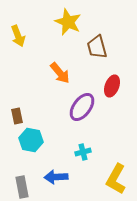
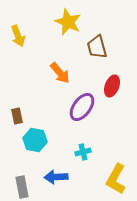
cyan hexagon: moved 4 px right
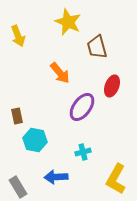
gray rectangle: moved 4 px left; rotated 20 degrees counterclockwise
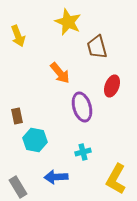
purple ellipse: rotated 52 degrees counterclockwise
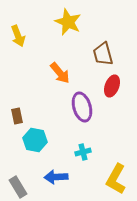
brown trapezoid: moved 6 px right, 7 px down
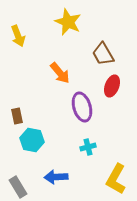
brown trapezoid: rotated 15 degrees counterclockwise
cyan hexagon: moved 3 px left
cyan cross: moved 5 px right, 5 px up
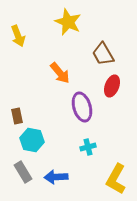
gray rectangle: moved 5 px right, 15 px up
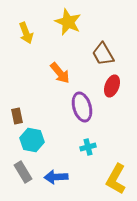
yellow arrow: moved 8 px right, 3 px up
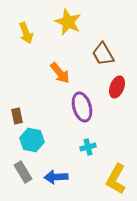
red ellipse: moved 5 px right, 1 px down
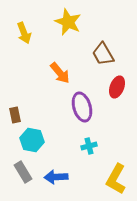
yellow arrow: moved 2 px left
brown rectangle: moved 2 px left, 1 px up
cyan cross: moved 1 px right, 1 px up
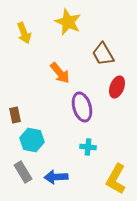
cyan cross: moved 1 px left, 1 px down; rotated 21 degrees clockwise
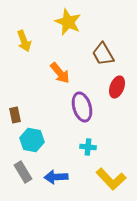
yellow arrow: moved 8 px down
yellow L-shape: moved 5 px left; rotated 72 degrees counterclockwise
